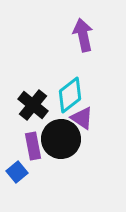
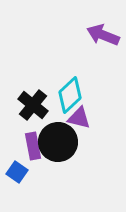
purple arrow: moved 20 px right; rotated 56 degrees counterclockwise
cyan diamond: rotated 6 degrees counterclockwise
purple triangle: moved 3 px left; rotated 20 degrees counterclockwise
black circle: moved 3 px left, 3 px down
blue square: rotated 15 degrees counterclockwise
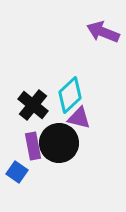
purple arrow: moved 3 px up
black circle: moved 1 px right, 1 px down
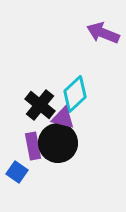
purple arrow: moved 1 px down
cyan diamond: moved 5 px right, 1 px up
black cross: moved 7 px right
purple triangle: moved 16 px left
black circle: moved 1 px left
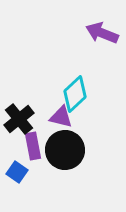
purple arrow: moved 1 px left
black cross: moved 21 px left, 14 px down; rotated 12 degrees clockwise
purple triangle: moved 2 px left, 1 px up
black circle: moved 7 px right, 7 px down
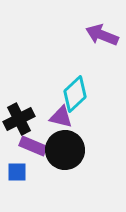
purple arrow: moved 2 px down
black cross: rotated 12 degrees clockwise
purple rectangle: rotated 56 degrees counterclockwise
blue square: rotated 35 degrees counterclockwise
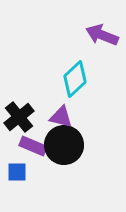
cyan diamond: moved 15 px up
black cross: moved 2 px up; rotated 12 degrees counterclockwise
black circle: moved 1 px left, 5 px up
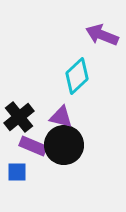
cyan diamond: moved 2 px right, 3 px up
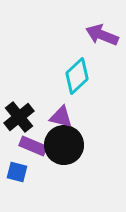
blue square: rotated 15 degrees clockwise
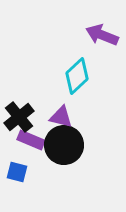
purple rectangle: moved 2 px left, 6 px up
